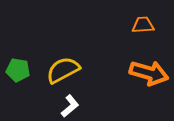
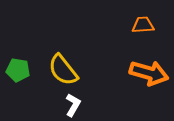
yellow semicircle: rotated 100 degrees counterclockwise
white L-shape: moved 3 px right, 1 px up; rotated 20 degrees counterclockwise
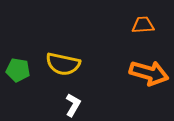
yellow semicircle: moved 6 px up; rotated 40 degrees counterclockwise
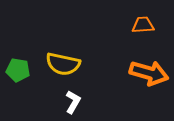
white L-shape: moved 3 px up
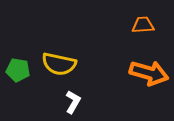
yellow semicircle: moved 4 px left
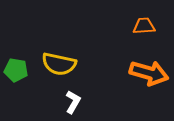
orange trapezoid: moved 1 px right, 1 px down
green pentagon: moved 2 px left
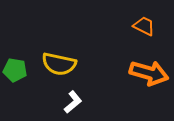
orange trapezoid: rotated 30 degrees clockwise
green pentagon: moved 1 px left
white L-shape: rotated 20 degrees clockwise
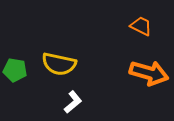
orange trapezoid: moved 3 px left
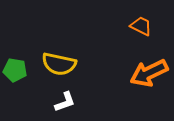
orange arrow: rotated 138 degrees clockwise
white L-shape: moved 8 px left; rotated 20 degrees clockwise
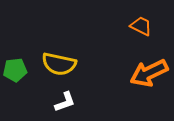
green pentagon: rotated 15 degrees counterclockwise
